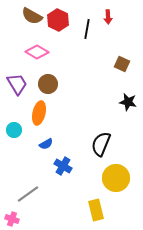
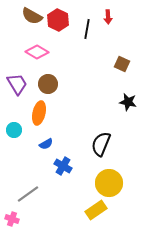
yellow circle: moved 7 px left, 5 px down
yellow rectangle: rotated 70 degrees clockwise
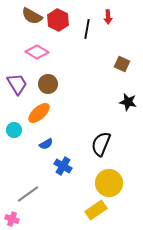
orange ellipse: rotated 35 degrees clockwise
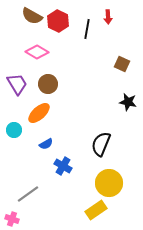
red hexagon: moved 1 px down
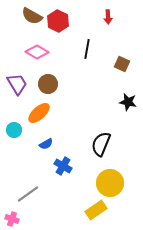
black line: moved 20 px down
yellow circle: moved 1 px right
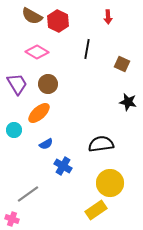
black semicircle: rotated 60 degrees clockwise
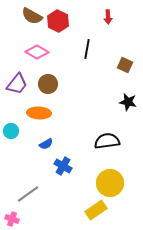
brown square: moved 3 px right, 1 px down
purple trapezoid: rotated 70 degrees clockwise
orange ellipse: rotated 45 degrees clockwise
cyan circle: moved 3 px left, 1 px down
black semicircle: moved 6 px right, 3 px up
